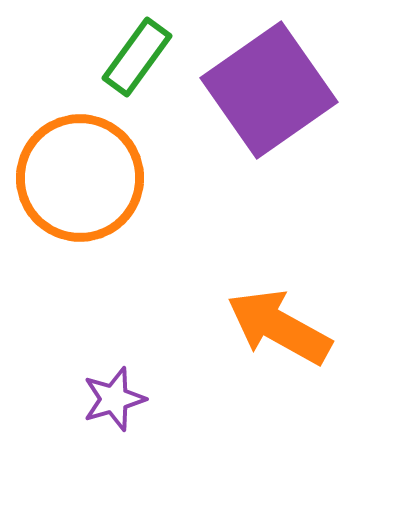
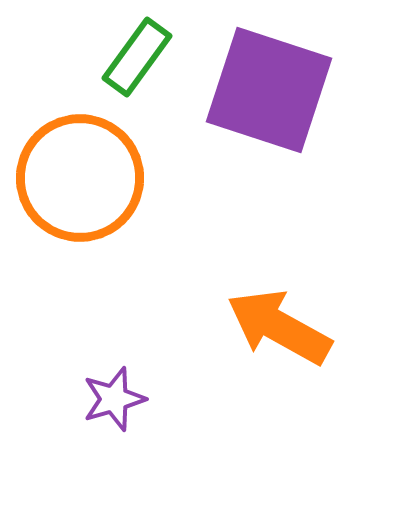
purple square: rotated 37 degrees counterclockwise
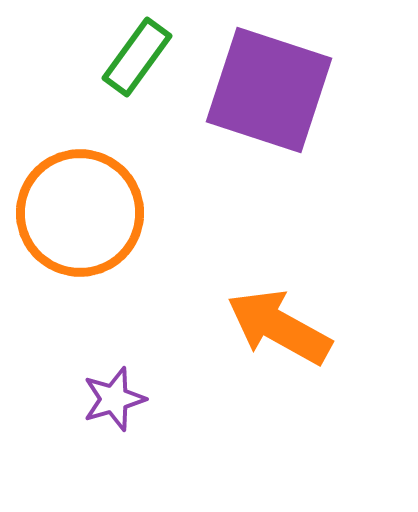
orange circle: moved 35 px down
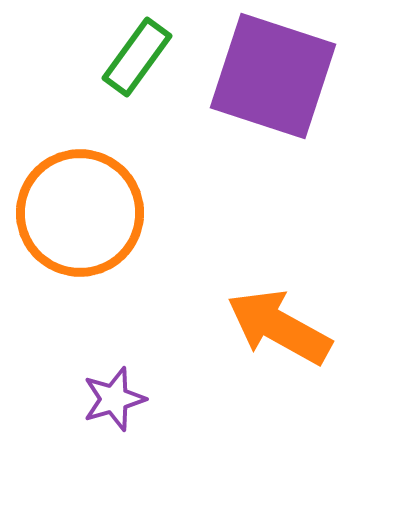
purple square: moved 4 px right, 14 px up
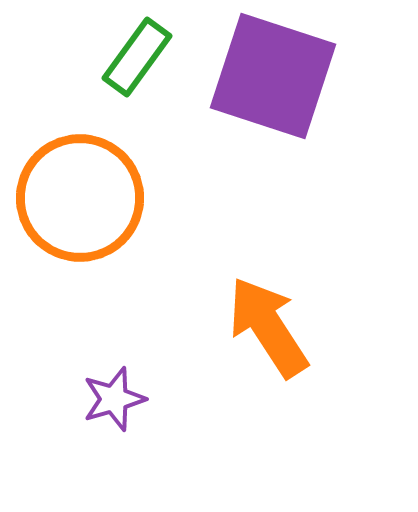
orange circle: moved 15 px up
orange arrow: moved 11 px left; rotated 28 degrees clockwise
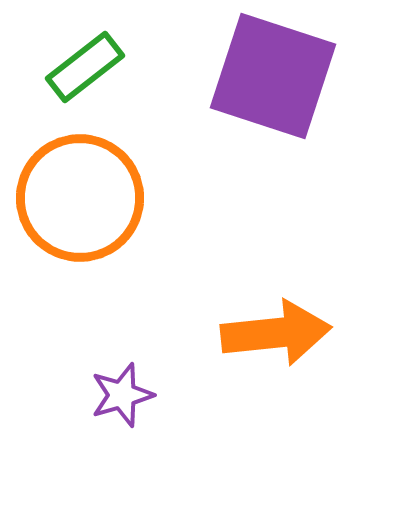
green rectangle: moved 52 px left, 10 px down; rotated 16 degrees clockwise
orange arrow: moved 8 px right, 6 px down; rotated 117 degrees clockwise
purple star: moved 8 px right, 4 px up
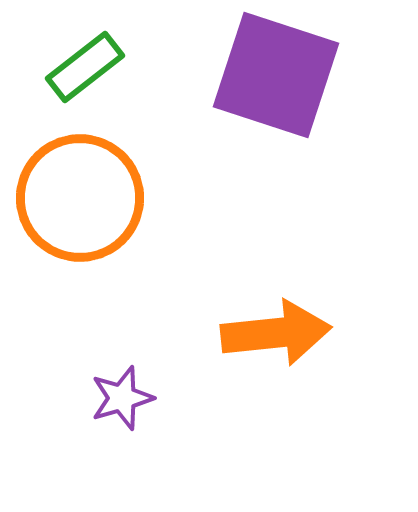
purple square: moved 3 px right, 1 px up
purple star: moved 3 px down
